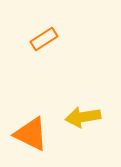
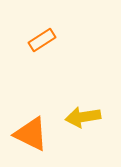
orange rectangle: moved 2 px left, 1 px down
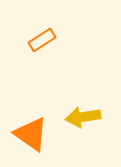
orange triangle: rotated 9 degrees clockwise
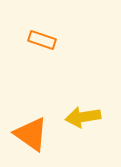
orange rectangle: rotated 52 degrees clockwise
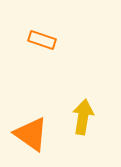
yellow arrow: rotated 108 degrees clockwise
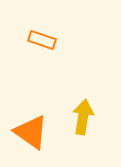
orange triangle: moved 2 px up
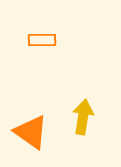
orange rectangle: rotated 20 degrees counterclockwise
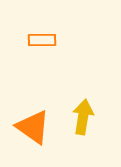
orange triangle: moved 2 px right, 5 px up
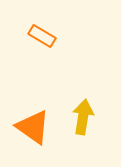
orange rectangle: moved 4 px up; rotated 32 degrees clockwise
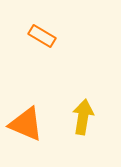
orange triangle: moved 7 px left, 3 px up; rotated 12 degrees counterclockwise
